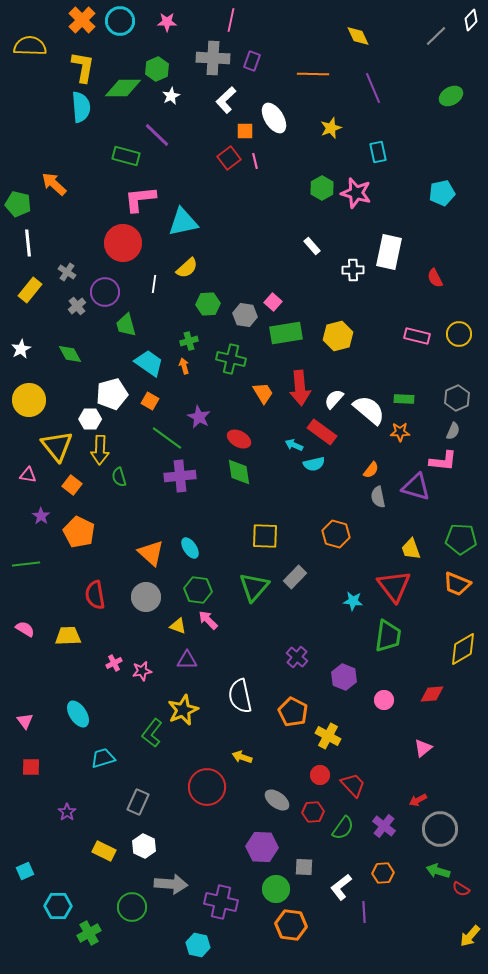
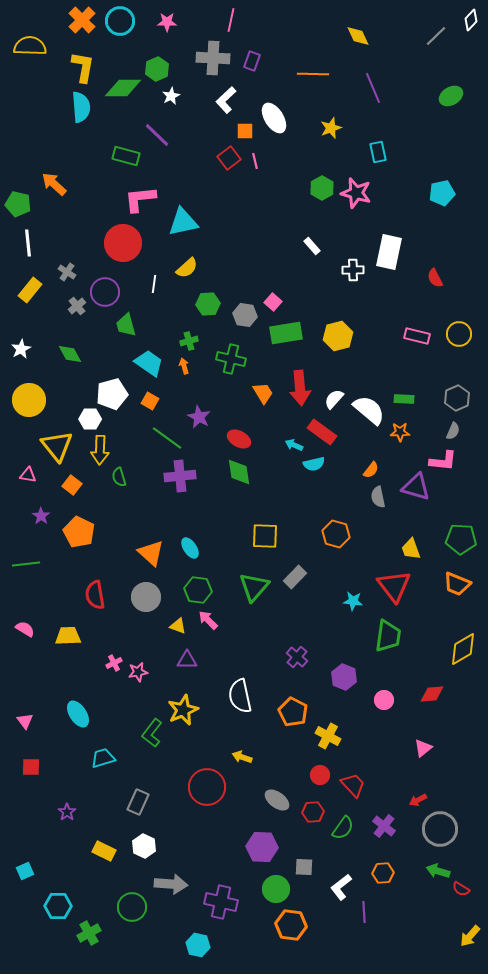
pink star at (142, 671): moved 4 px left, 1 px down
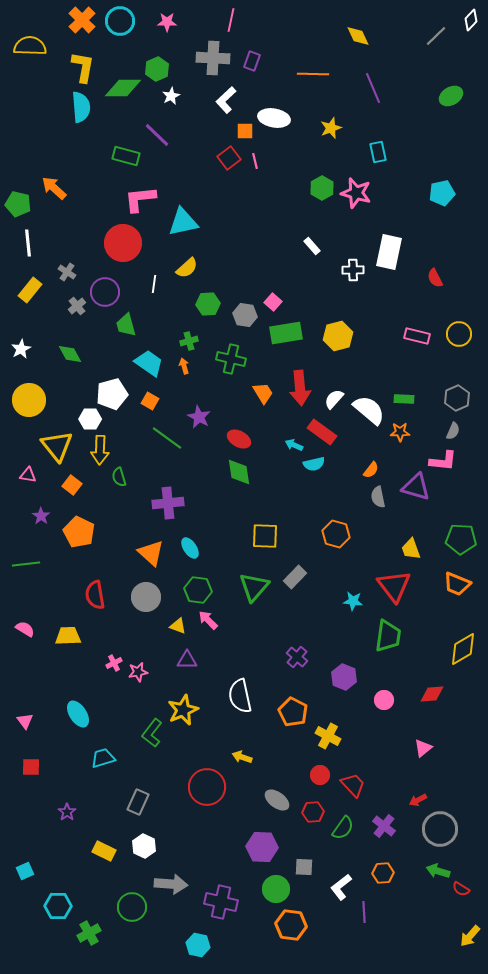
white ellipse at (274, 118): rotated 48 degrees counterclockwise
orange arrow at (54, 184): moved 4 px down
purple cross at (180, 476): moved 12 px left, 27 px down
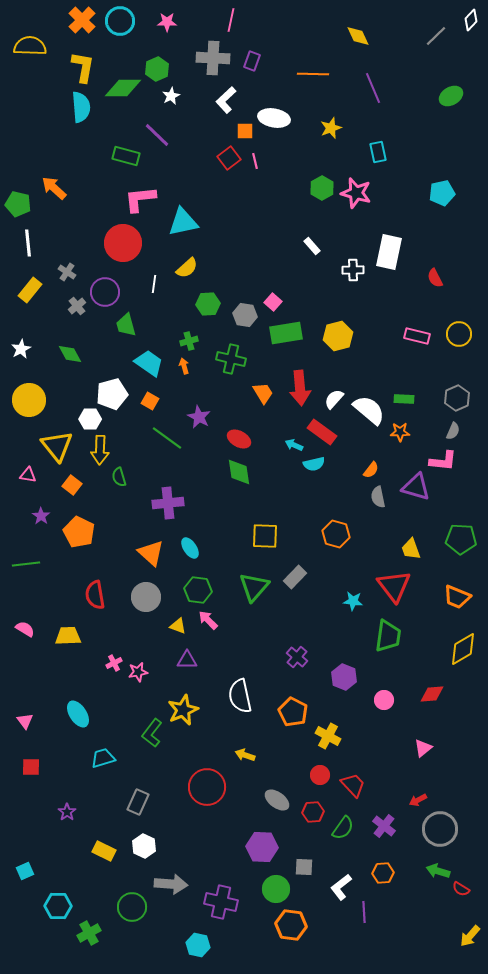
orange trapezoid at (457, 584): moved 13 px down
yellow arrow at (242, 757): moved 3 px right, 2 px up
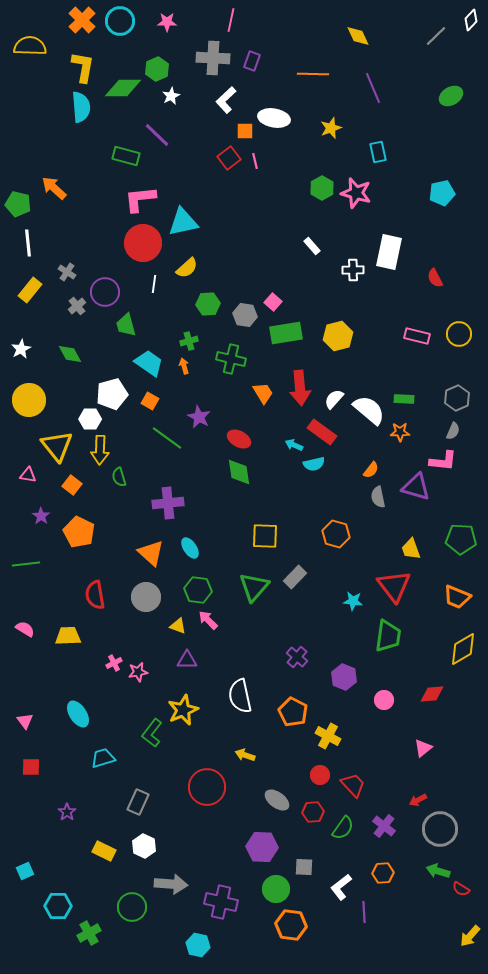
red circle at (123, 243): moved 20 px right
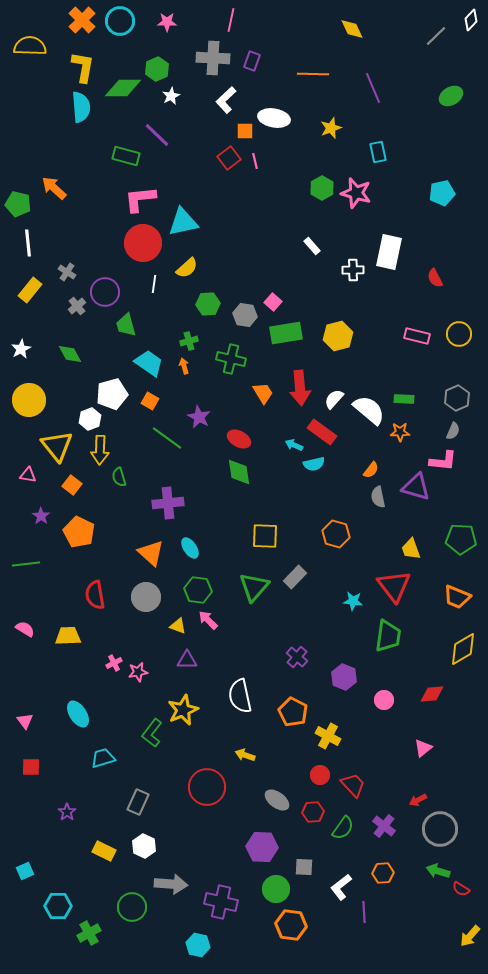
yellow diamond at (358, 36): moved 6 px left, 7 px up
white hexagon at (90, 419): rotated 20 degrees counterclockwise
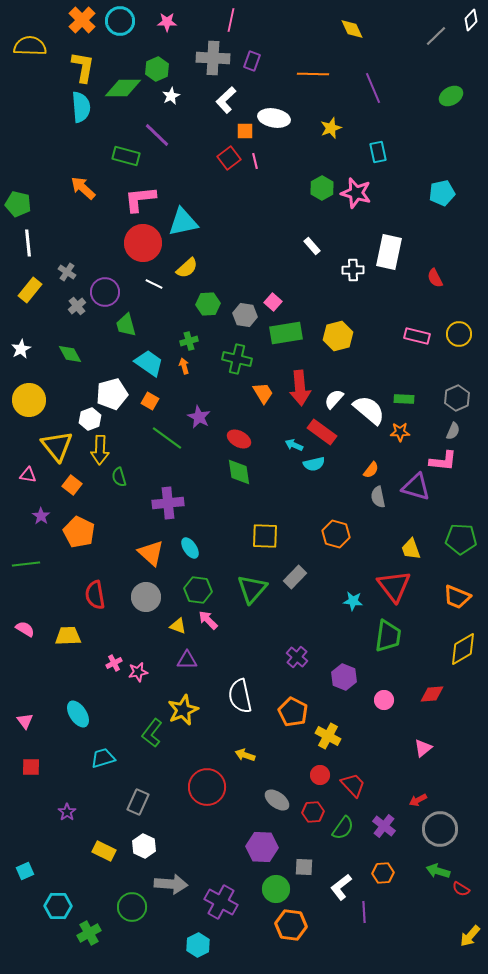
orange arrow at (54, 188): moved 29 px right
white line at (154, 284): rotated 72 degrees counterclockwise
green cross at (231, 359): moved 6 px right
green triangle at (254, 587): moved 2 px left, 2 px down
purple cross at (221, 902): rotated 16 degrees clockwise
cyan hexagon at (198, 945): rotated 20 degrees clockwise
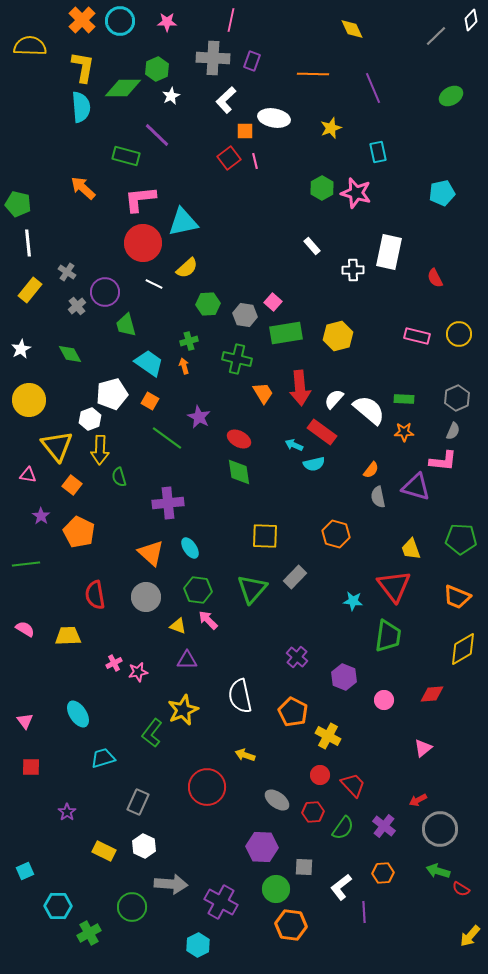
orange star at (400, 432): moved 4 px right
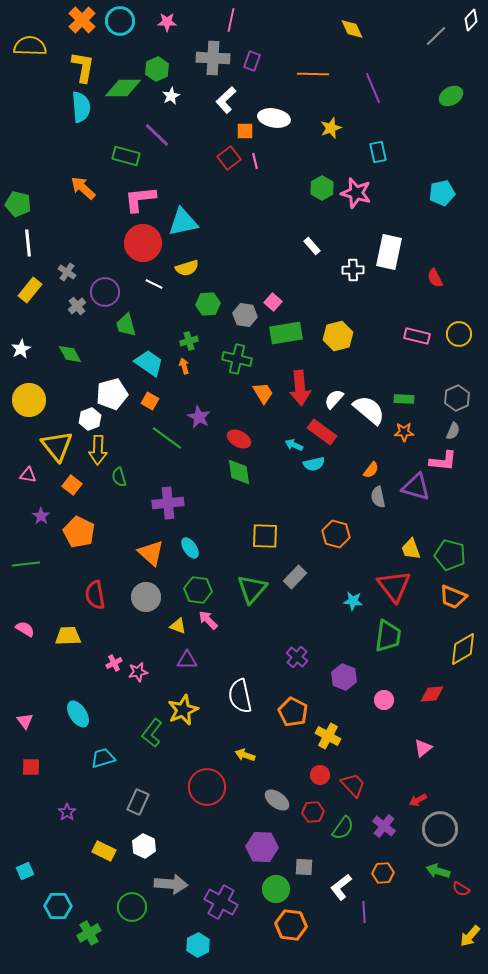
yellow semicircle at (187, 268): rotated 25 degrees clockwise
yellow arrow at (100, 450): moved 2 px left
green pentagon at (461, 539): moved 11 px left, 16 px down; rotated 12 degrees clockwise
orange trapezoid at (457, 597): moved 4 px left
